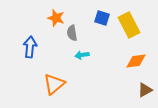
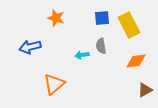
blue square: rotated 21 degrees counterclockwise
gray semicircle: moved 29 px right, 13 px down
blue arrow: rotated 110 degrees counterclockwise
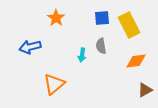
orange star: rotated 18 degrees clockwise
cyan arrow: rotated 72 degrees counterclockwise
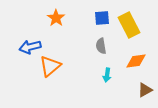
cyan arrow: moved 25 px right, 20 px down
orange triangle: moved 4 px left, 18 px up
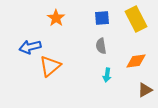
yellow rectangle: moved 7 px right, 6 px up
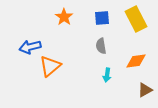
orange star: moved 8 px right, 1 px up
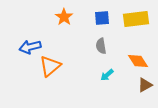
yellow rectangle: rotated 70 degrees counterclockwise
orange diamond: moved 2 px right; rotated 65 degrees clockwise
cyan arrow: rotated 40 degrees clockwise
brown triangle: moved 5 px up
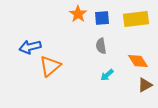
orange star: moved 14 px right, 3 px up
